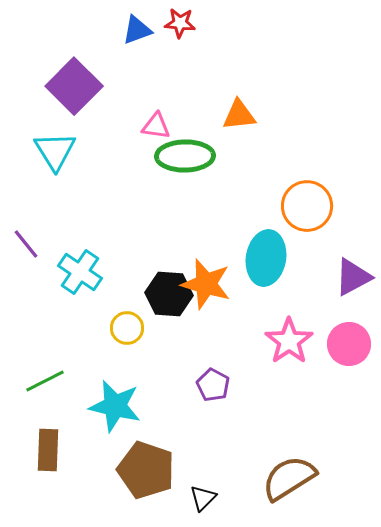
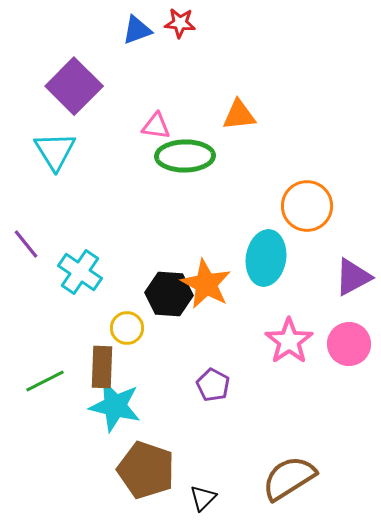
orange star: rotated 12 degrees clockwise
brown rectangle: moved 54 px right, 83 px up
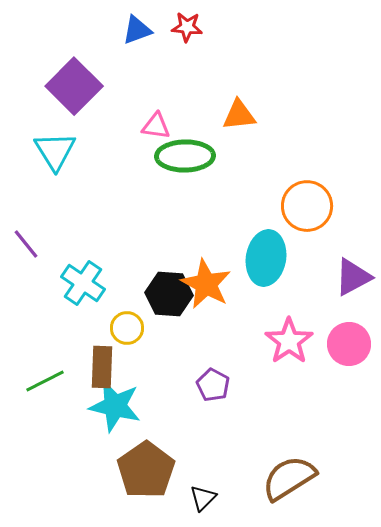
red star: moved 7 px right, 4 px down
cyan cross: moved 3 px right, 11 px down
brown pentagon: rotated 18 degrees clockwise
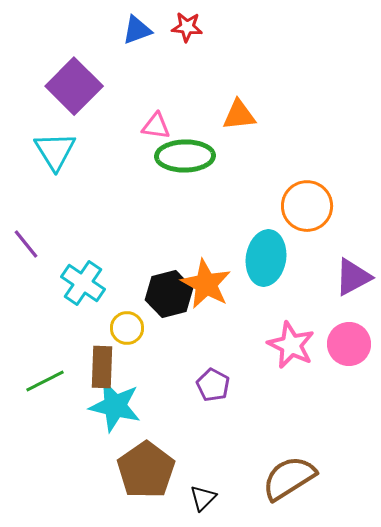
black hexagon: rotated 18 degrees counterclockwise
pink star: moved 2 px right, 4 px down; rotated 12 degrees counterclockwise
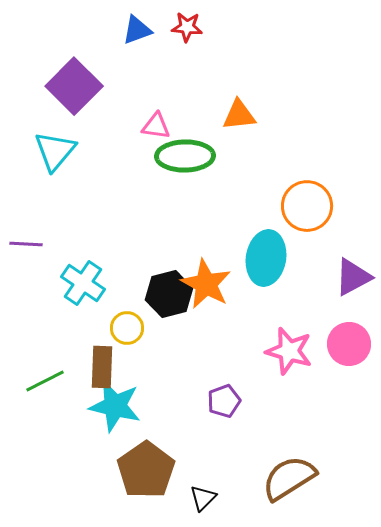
cyan triangle: rotated 12 degrees clockwise
purple line: rotated 48 degrees counterclockwise
pink star: moved 2 px left, 6 px down; rotated 9 degrees counterclockwise
purple pentagon: moved 11 px right, 16 px down; rotated 24 degrees clockwise
